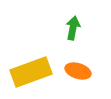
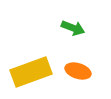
green arrow: rotated 100 degrees clockwise
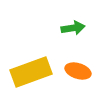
green arrow: rotated 30 degrees counterclockwise
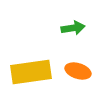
yellow rectangle: rotated 12 degrees clockwise
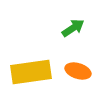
green arrow: rotated 25 degrees counterclockwise
